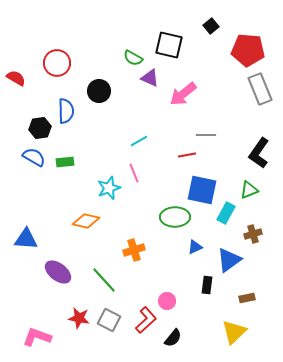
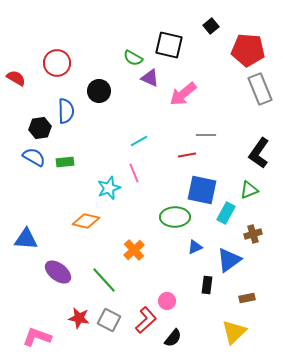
orange cross at (134, 250): rotated 25 degrees counterclockwise
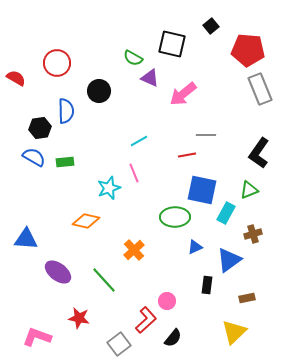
black square at (169, 45): moved 3 px right, 1 px up
gray square at (109, 320): moved 10 px right, 24 px down; rotated 25 degrees clockwise
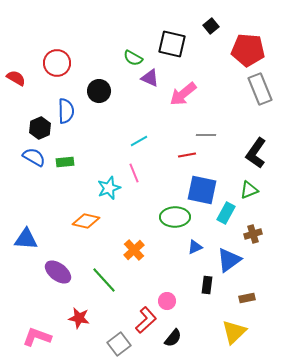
black hexagon at (40, 128): rotated 15 degrees counterclockwise
black L-shape at (259, 153): moved 3 px left
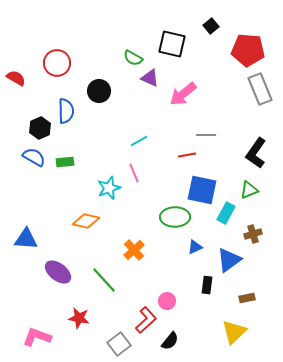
black semicircle at (173, 338): moved 3 px left, 3 px down
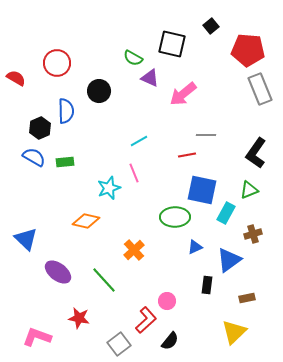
blue triangle at (26, 239): rotated 40 degrees clockwise
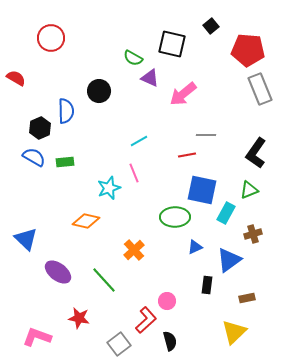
red circle at (57, 63): moved 6 px left, 25 px up
black semicircle at (170, 341): rotated 54 degrees counterclockwise
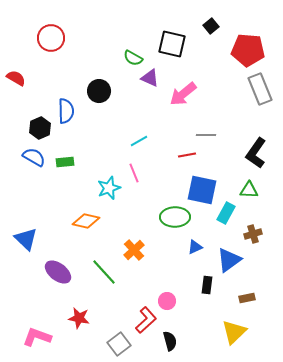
green triangle at (249, 190): rotated 24 degrees clockwise
green line at (104, 280): moved 8 px up
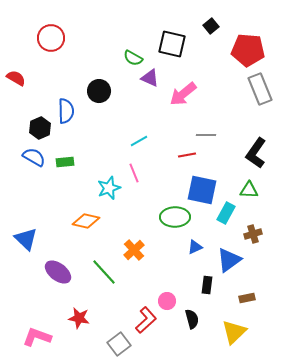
black semicircle at (170, 341): moved 22 px right, 22 px up
